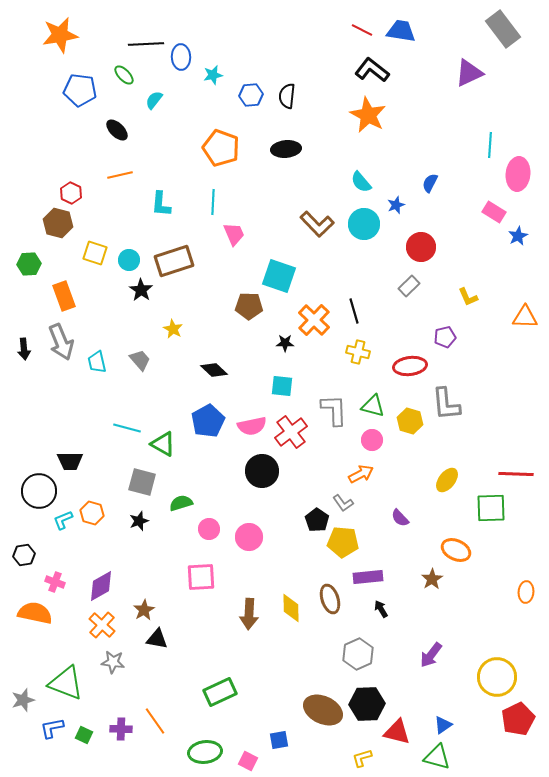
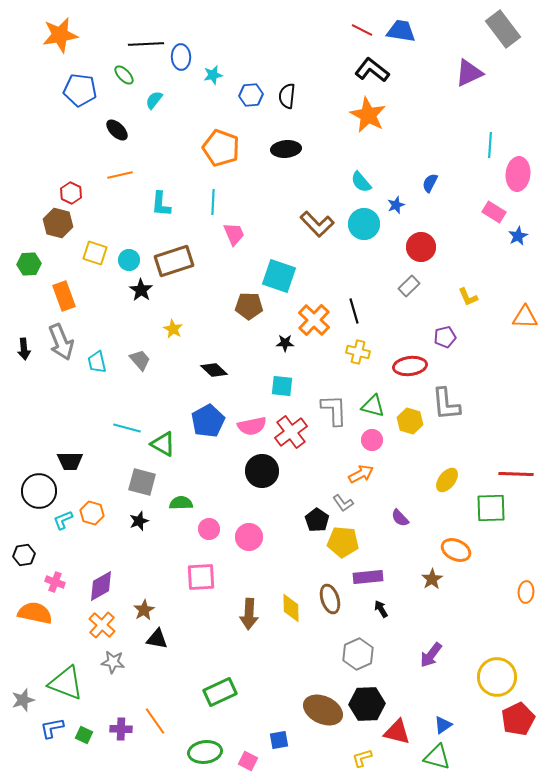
green semicircle at (181, 503): rotated 15 degrees clockwise
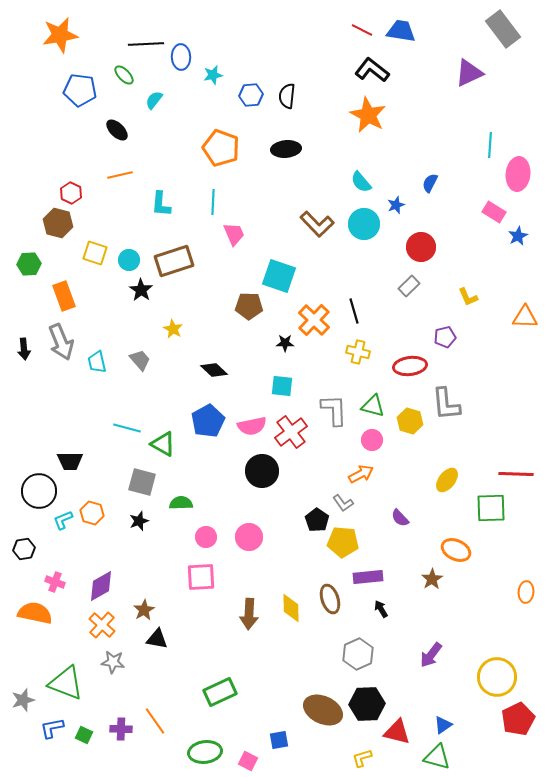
pink circle at (209, 529): moved 3 px left, 8 px down
black hexagon at (24, 555): moved 6 px up
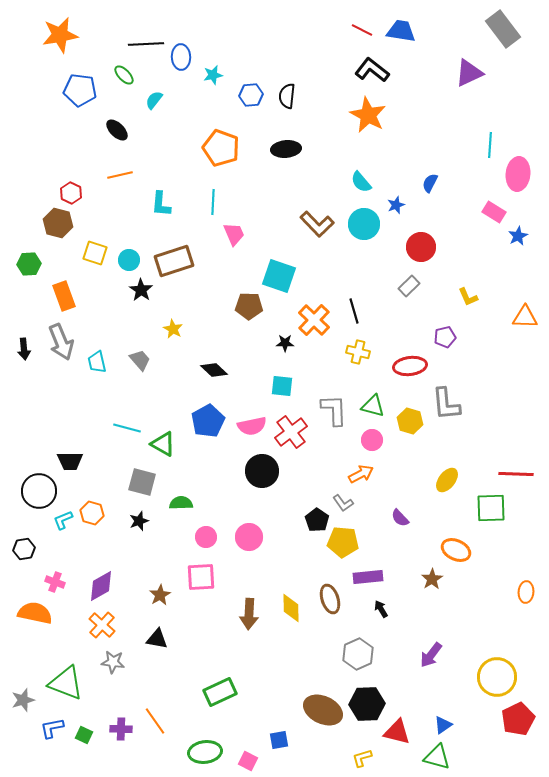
brown star at (144, 610): moved 16 px right, 15 px up
